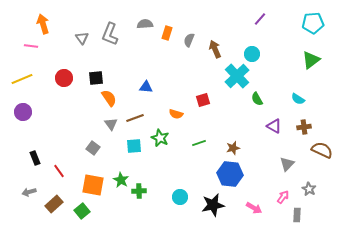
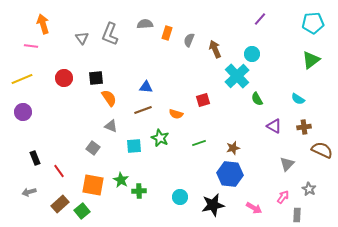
brown line at (135, 118): moved 8 px right, 8 px up
gray triangle at (111, 124): moved 2 px down; rotated 32 degrees counterclockwise
brown rectangle at (54, 204): moved 6 px right
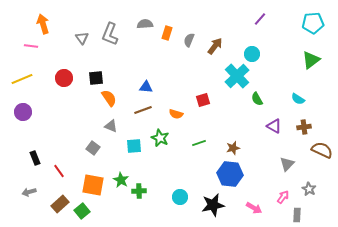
brown arrow at (215, 49): moved 3 px up; rotated 60 degrees clockwise
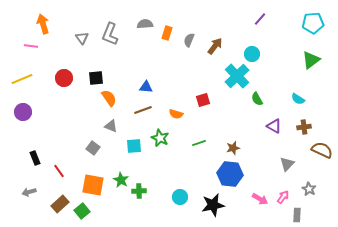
pink arrow at (254, 208): moved 6 px right, 9 px up
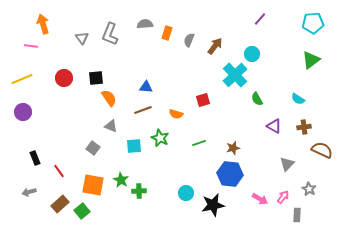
cyan cross at (237, 76): moved 2 px left, 1 px up
cyan circle at (180, 197): moved 6 px right, 4 px up
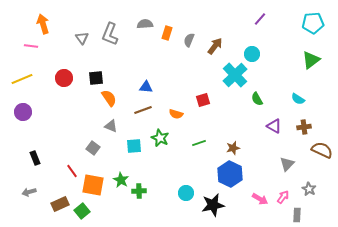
red line at (59, 171): moved 13 px right
blue hexagon at (230, 174): rotated 20 degrees clockwise
brown rectangle at (60, 204): rotated 18 degrees clockwise
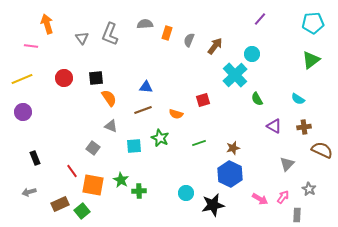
orange arrow at (43, 24): moved 4 px right
